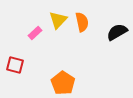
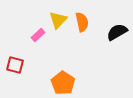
pink rectangle: moved 3 px right, 2 px down
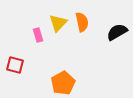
yellow triangle: moved 3 px down
pink rectangle: rotated 64 degrees counterclockwise
orange pentagon: rotated 10 degrees clockwise
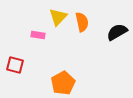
yellow triangle: moved 6 px up
pink rectangle: rotated 64 degrees counterclockwise
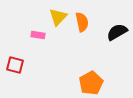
orange pentagon: moved 28 px right
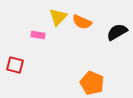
orange semicircle: rotated 126 degrees clockwise
orange pentagon: moved 1 px right; rotated 20 degrees counterclockwise
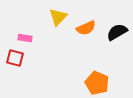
orange semicircle: moved 4 px right, 6 px down; rotated 48 degrees counterclockwise
pink rectangle: moved 13 px left, 3 px down
red square: moved 7 px up
orange pentagon: moved 5 px right
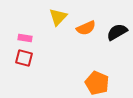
red square: moved 9 px right
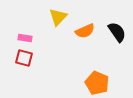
orange semicircle: moved 1 px left, 3 px down
black semicircle: rotated 85 degrees clockwise
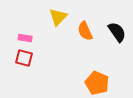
orange semicircle: rotated 90 degrees clockwise
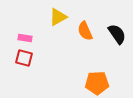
yellow triangle: rotated 18 degrees clockwise
black semicircle: moved 2 px down
orange pentagon: rotated 25 degrees counterclockwise
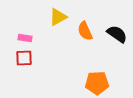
black semicircle: rotated 20 degrees counterclockwise
red square: rotated 18 degrees counterclockwise
